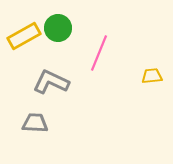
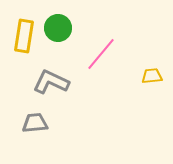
yellow rectangle: rotated 52 degrees counterclockwise
pink line: moved 2 px right, 1 px down; rotated 18 degrees clockwise
gray trapezoid: rotated 8 degrees counterclockwise
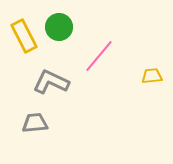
green circle: moved 1 px right, 1 px up
yellow rectangle: rotated 36 degrees counterclockwise
pink line: moved 2 px left, 2 px down
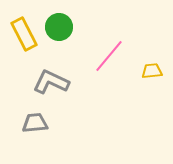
yellow rectangle: moved 2 px up
pink line: moved 10 px right
yellow trapezoid: moved 5 px up
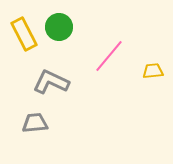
yellow trapezoid: moved 1 px right
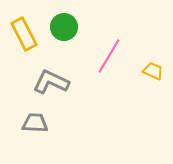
green circle: moved 5 px right
pink line: rotated 9 degrees counterclockwise
yellow trapezoid: rotated 30 degrees clockwise
gray trapezoid: rotated 8 degrees clockwise
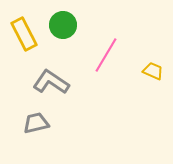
green circle: moved 1 px left, 2 px up
pink line: moved 3 px left, 1 px up
gray L-shape: rotated 9 degrees clockwise
gray trapezoid: moved 1 px right; rotated 16 degrees counterclockwise
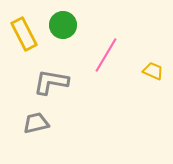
gray L-shape: rotated 24 degrees counterclockwise
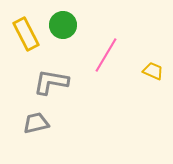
yellow rectangle: moved 2 px right
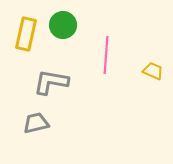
yellow rectangle: rotated 40 degrees clockwise
pink line: rotated 27 degrees counterclockwise
